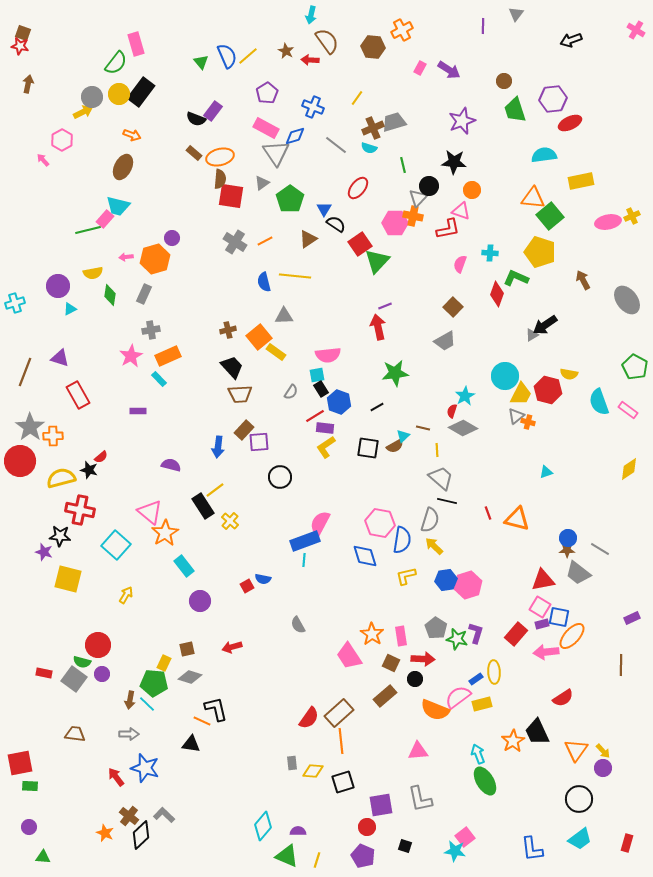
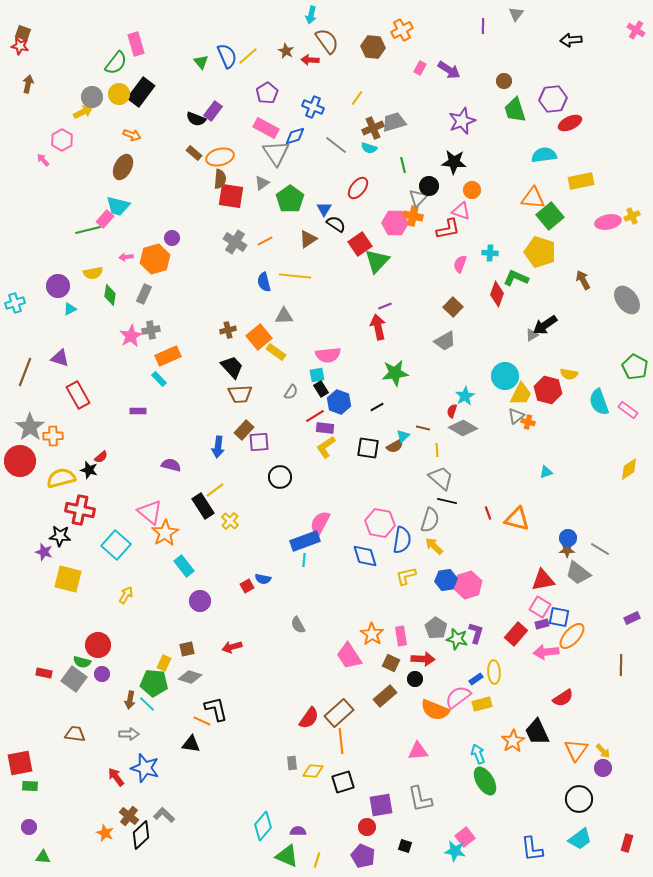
black arrow at (571, 40): rotated 15 degrees clockwise
pink star at (131, 356): moved 20 px up
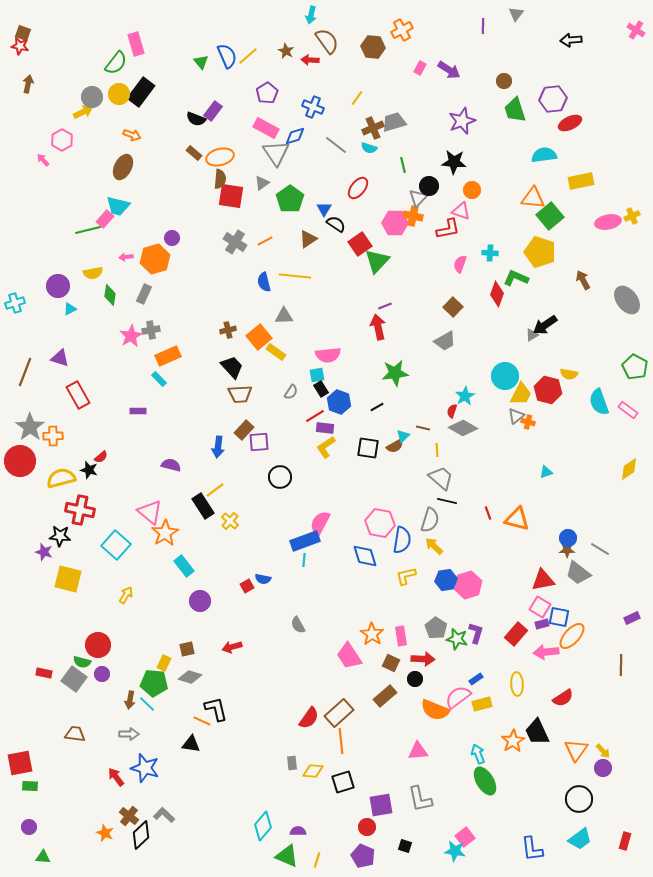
yellow ellipse at (494, 672): moved 23 px right, 12 px down
red rectangle at (627, 843): moved 2 px left, 2 px up
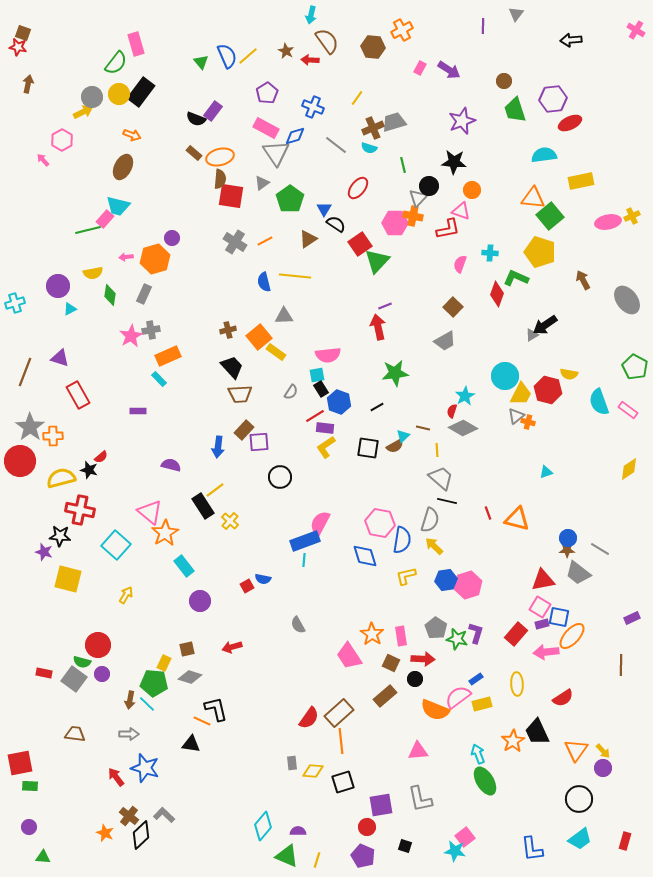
red star at (20, 46): moved 2 px left, 1 px down
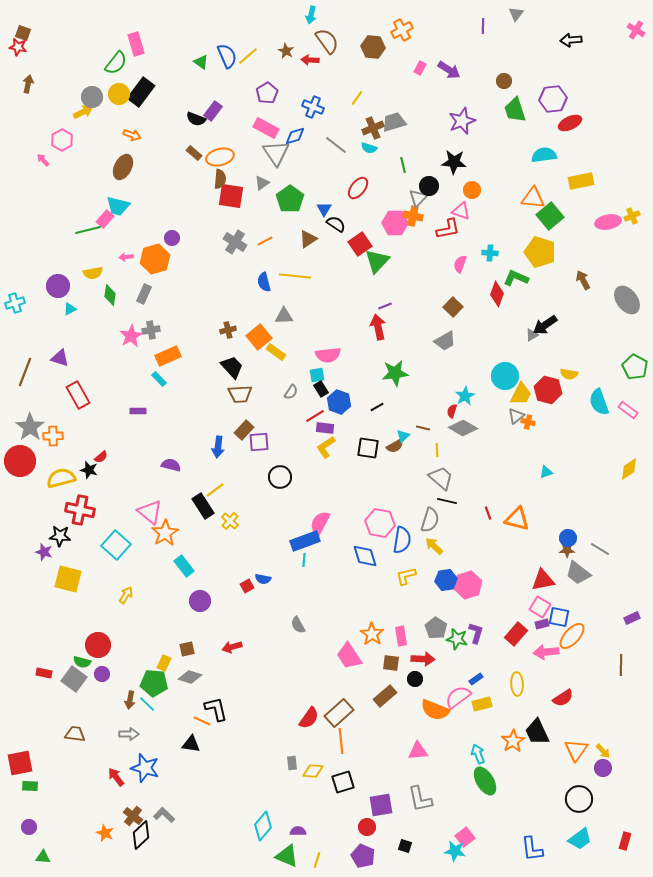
green triangle at (201, 62): rotated 14 degrees counterclockwise
brown square at (391, 663): rotated 18 degrees counterclockwise
brown cross at (129, 816): moved 4 px right
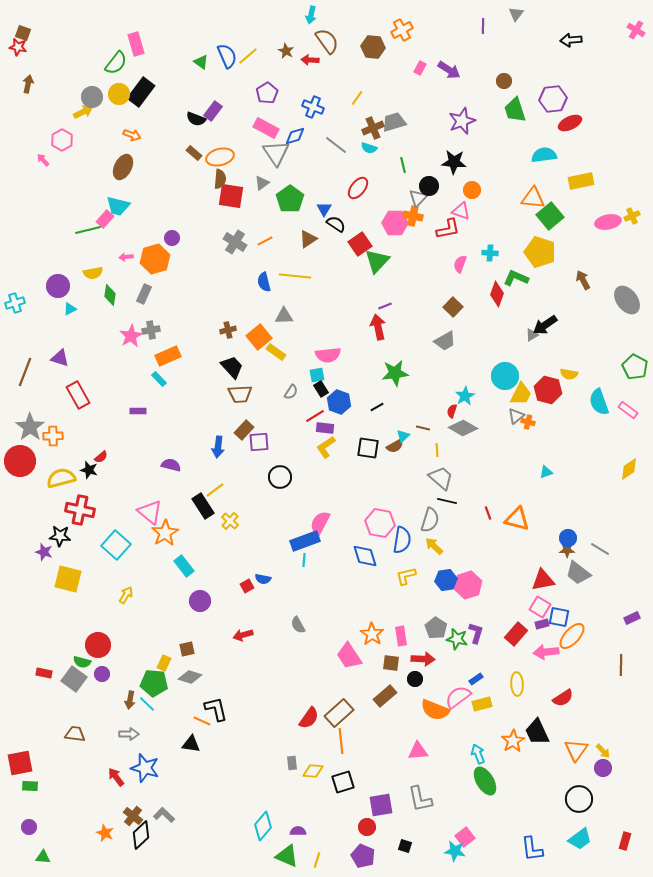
red arrow at (232, 647): moved 11 px right, 12 px up
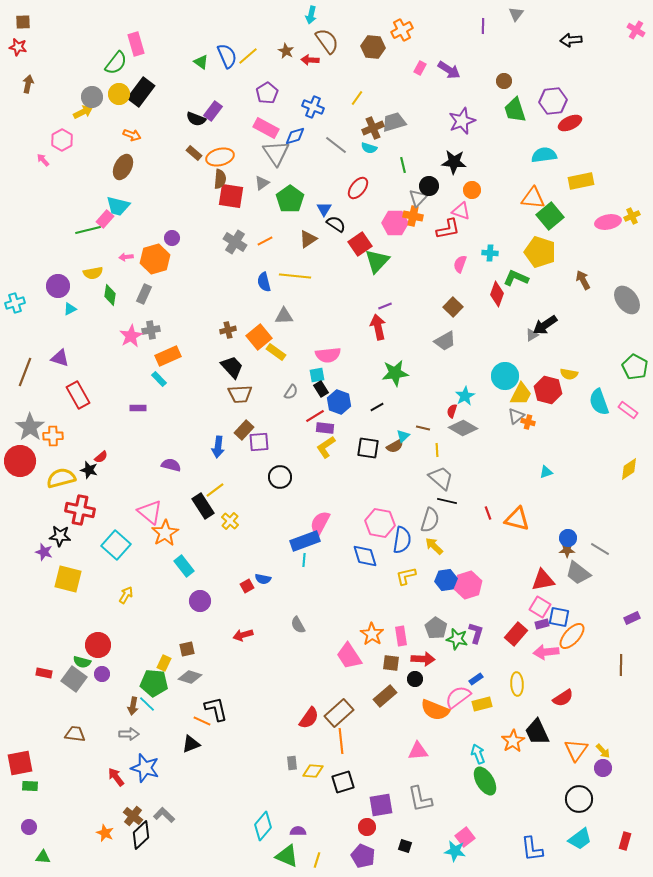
brown square at (23, 33): moved 11 px up; rotated 21 degrees counterclockwise
purple hexagon at (553, 99): moved 2 px down
purple rectangle at (138, 411): moved 3 px up
brown arrow at (130, 700): moved 3 px right, 6 px down
black triangle at (191, 744): rotated 30 degrees counterclockwise
